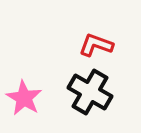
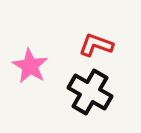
pink star: moved 6 px right, 32 px up
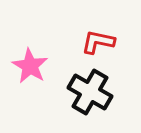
red L-shape: moved 2 px right, 3 px up; rotated 8 degrees counterclockwise
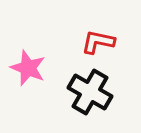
pink star: moved 2 px left, 2 px down; rotated 9 degrees counterclockwise
